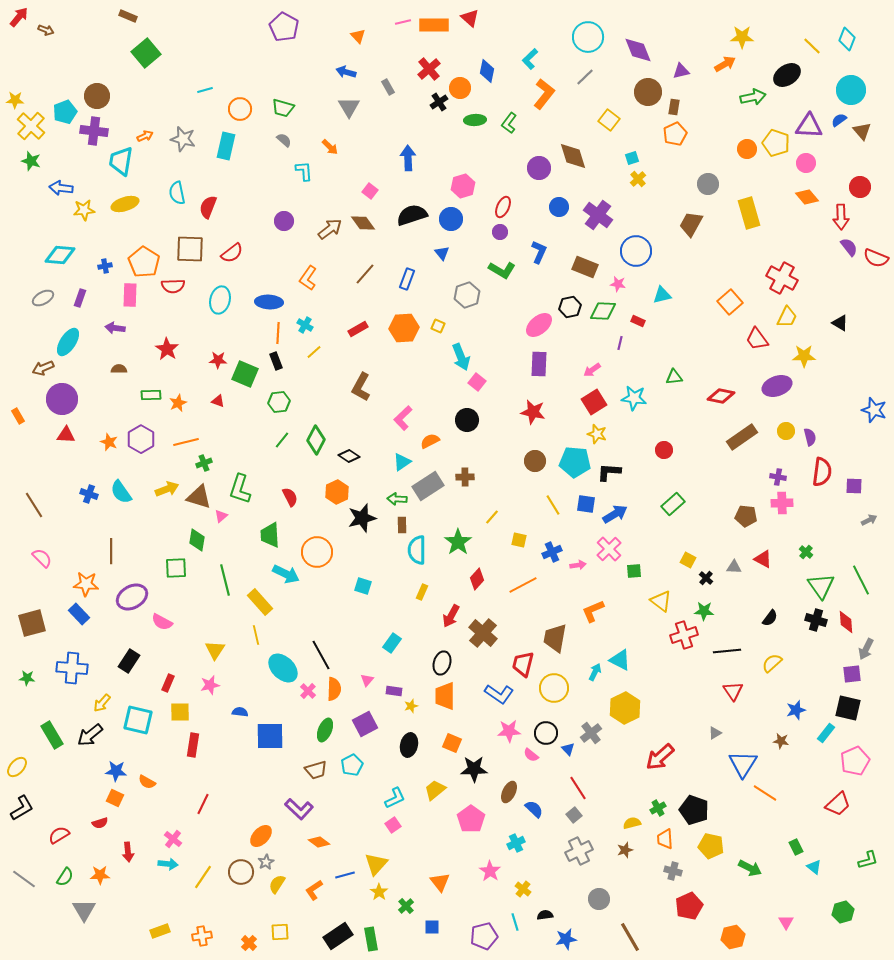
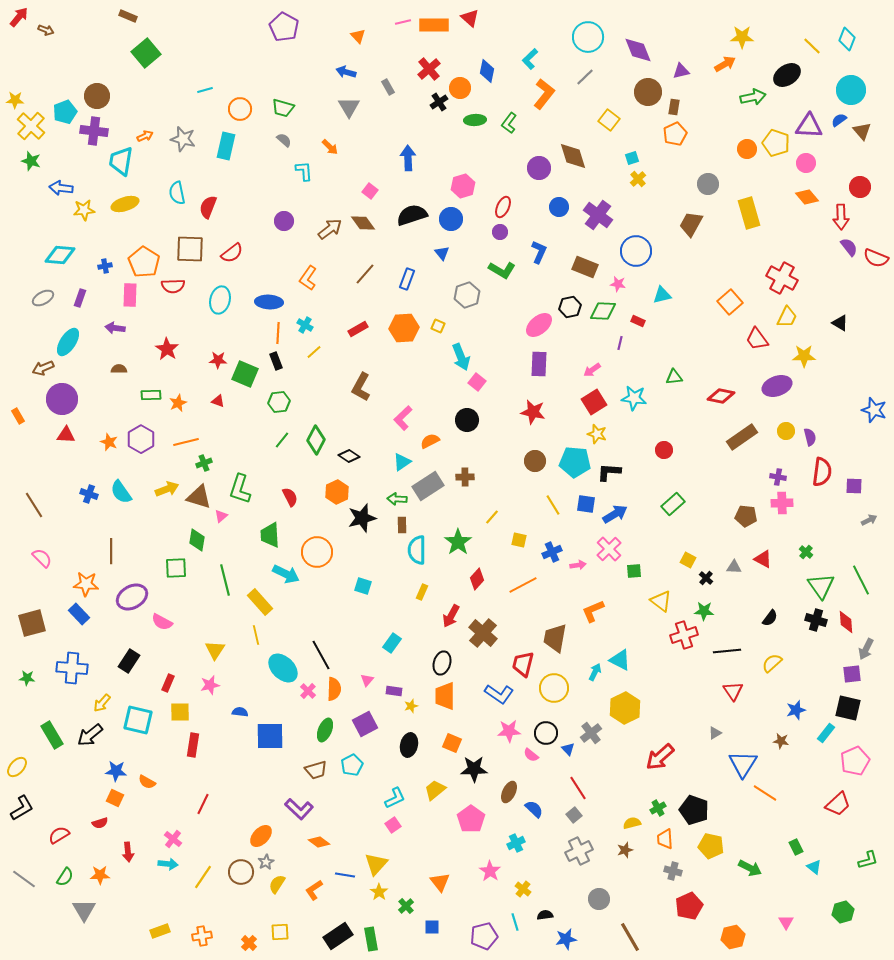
blue line at (345, 875): rotated 24 degrees clockwise
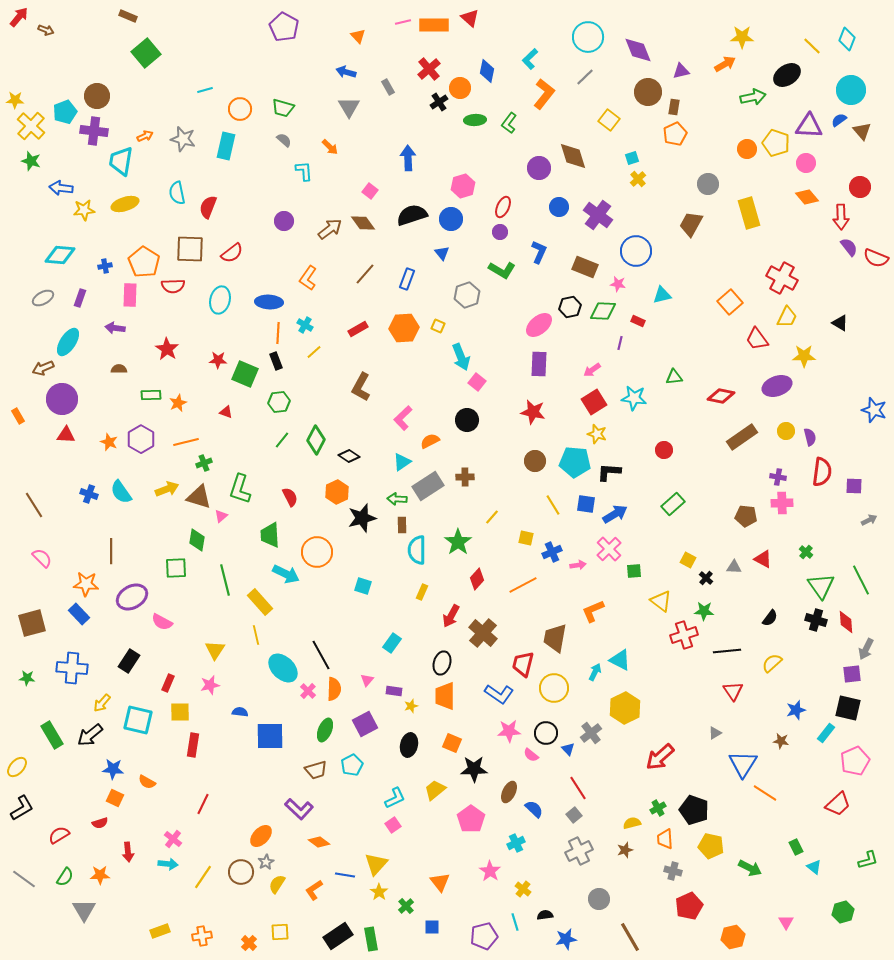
red triangle at (218, 401): moved 8 px right, 11 px down
yellow square at (519, 540): moved 7 px right, 2 px up
blue star at (116, 771): moved 3 px left, 2 px up
